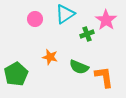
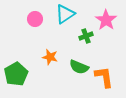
green cross: moved 1 px left, 2 px down
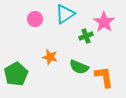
pink star: moved 2 px left, 2 px down
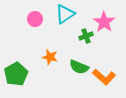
orange L-shape: rotated 140 degrees clockwise
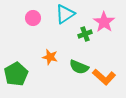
pink circle: moved 2 px left, 1 px up
green cross: moved 1 px left, 2 px up
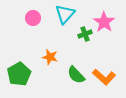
cyan triangle: rotated 15 degrees counterclockwise
green semicircle: moved 3 px left, 8 px down; rotated 24 degrees clockwise
green pentagon: moved 3 px right
